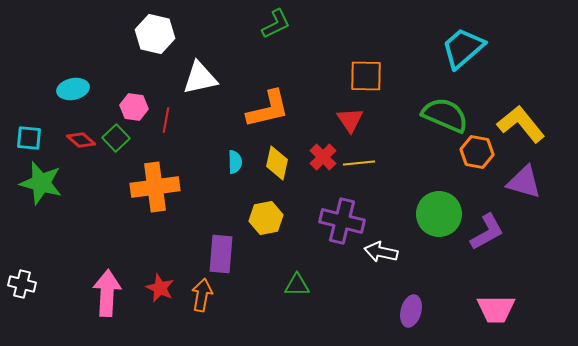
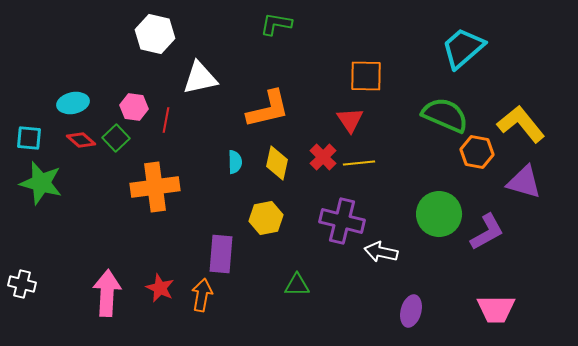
green L-shape: rotated 144 degrees counterclockwise
cyan ellipse: moved 14 px down
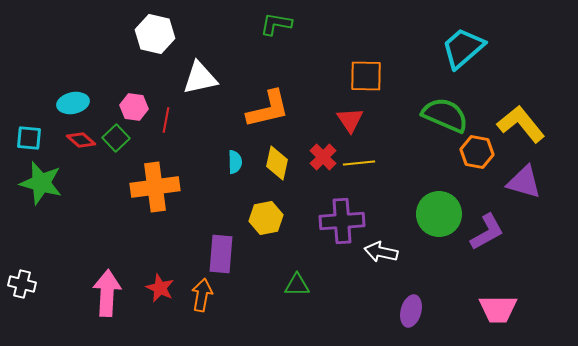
purple cross: rotated 18 degrees counterclockwise
pink trapezoid: moved 2 px right
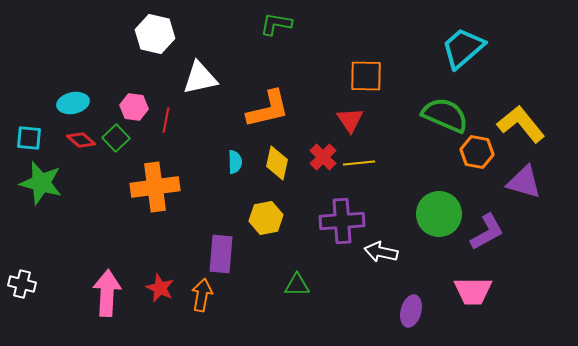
pink trapezoid: moved 25 px left, 18 px up
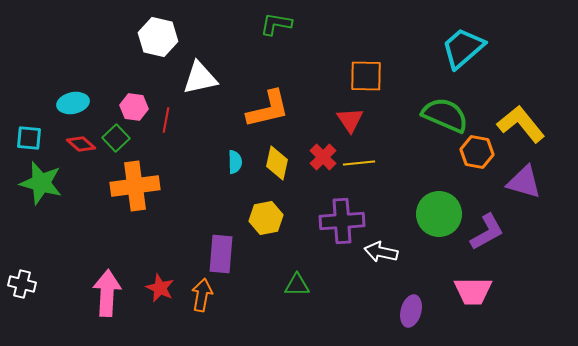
white hexagon: moved 3 px right, 3 px down
red diamond: moved 4 px down
orange cross: moved 20 px left, 1 px up
